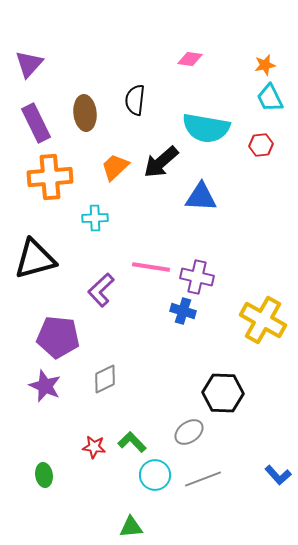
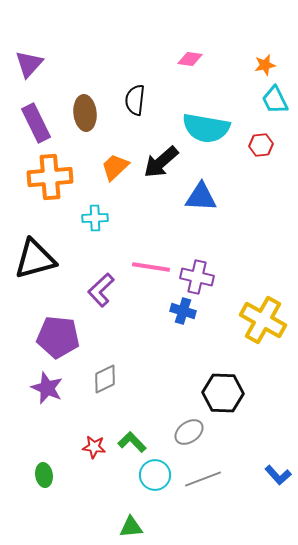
cyan trapezoid: moved 5 px right, 2 px down
purple star: moved 2 px right, 2 px down
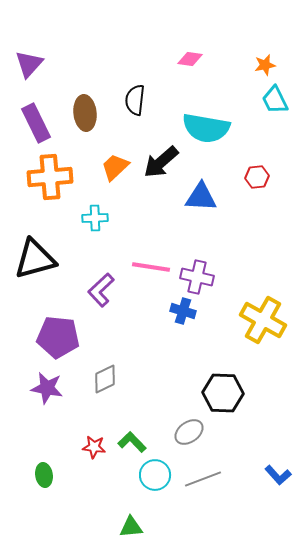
red hexagon: moved 4 px left, 32 px down
purple star: rotated 12 degrees counterclockwise
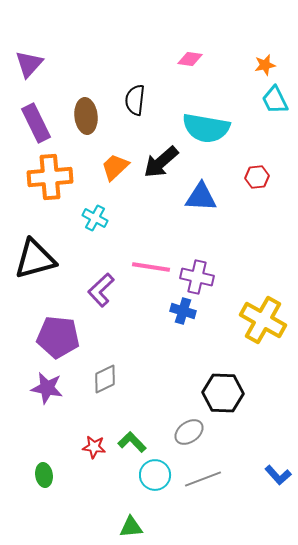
brown ellipse: moved 1 px right, 3 px down
cyan cross: rotated 30 degrees clockwise
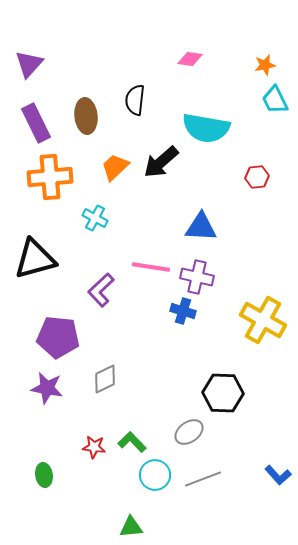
blue triangle: moved 30 px down
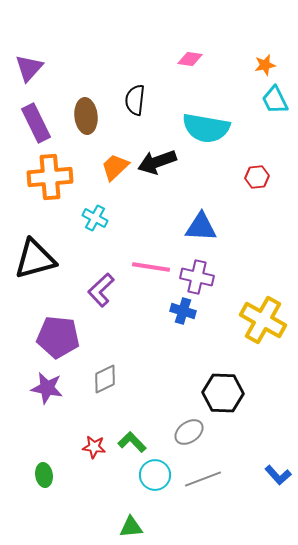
purple triangle: moved 4 px down
black arrow: moved 4 px left; rotated 21 degrees clockwise
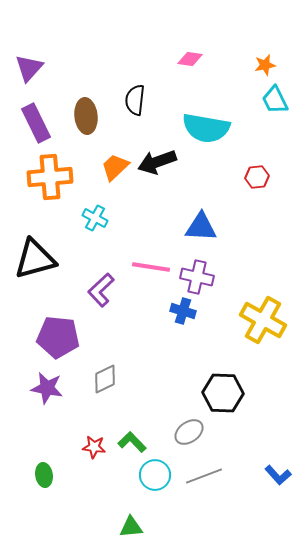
gray line: moved 1 px right, 3 px up
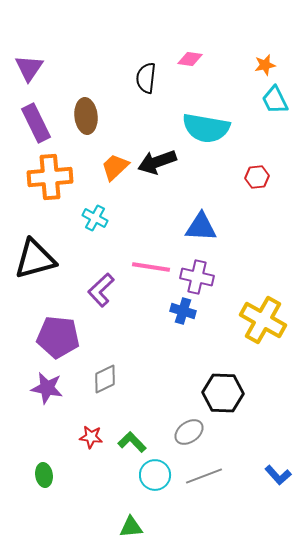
purple triangle: rotated 8 degrees counterclockwise
black semicircle: moved 11 px right, 22 px up
red star: moved 3 px left, 10 px up
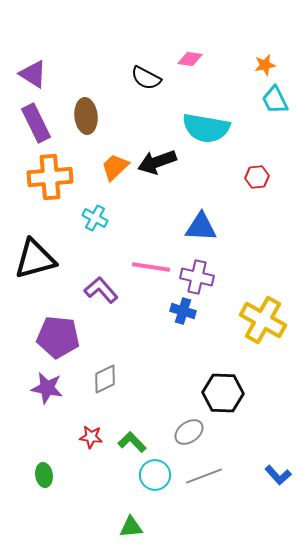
purple triangle: moved 4 px right, 6 px down; rotated 32 degrees counterclockwise
black semicircle: rotated 68 degrees counterclockwise
purple L-shape: rotated 92 degrees clockwise
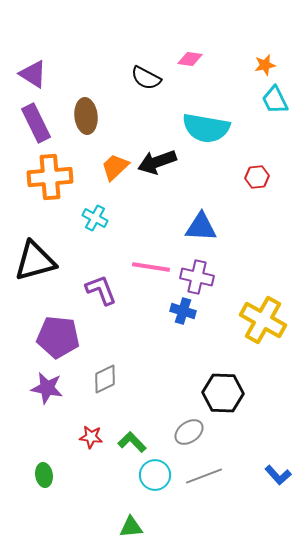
black triangle: moved 2 px down
purple L-shape: rotated 20 degrees clockwise
